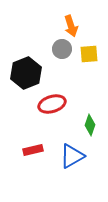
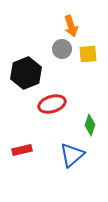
yellow square: moved 1 px left
red rectangle: moved 11 px left
blue triangle: moved 1 px up; rotated 12 degrees counterclockwise
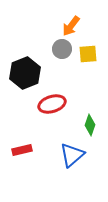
orange arrow: rotated 55 degrees clockwise
black hexagon: moved 1 px left
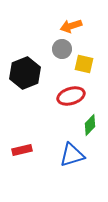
orange arrow: rotated 35 degrees clockwise
yellow square: moved 4 px left, 10 px down; rotated 18 degrees clockwise
red ellipse: moved 19 px right, 8 px up
green diamond: rotated 25 degrees clockwise
blue triangle: rotated 24 degrees clockwise
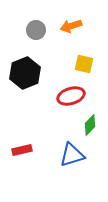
gray circle: moved 26 px left, 19 px up
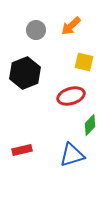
orange arrow: rotated 25 degrees counterclockwise
yellow square: moved 2 px up
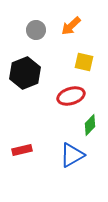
blue triangle: rotated 12 degrees counterclockwise
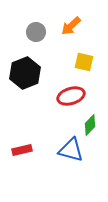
gray circle: moved 2 px down
blue triangle: moved 1 px left, 5 px up; rotated 44 degrees clockwise
